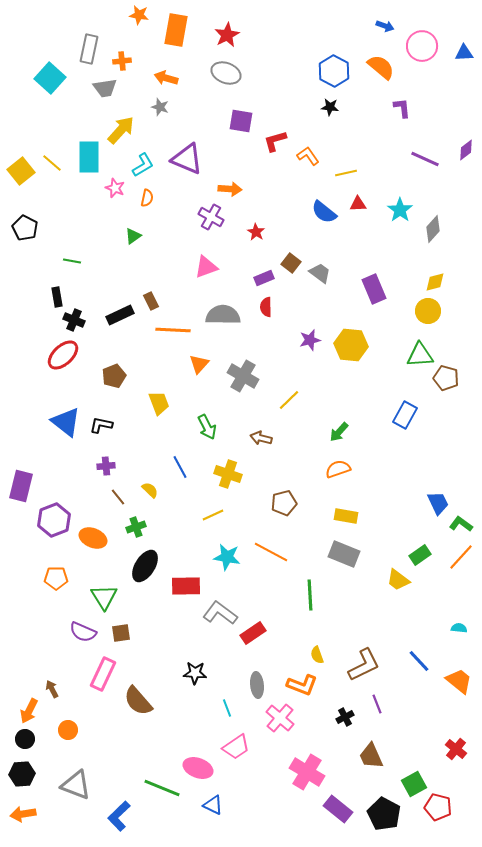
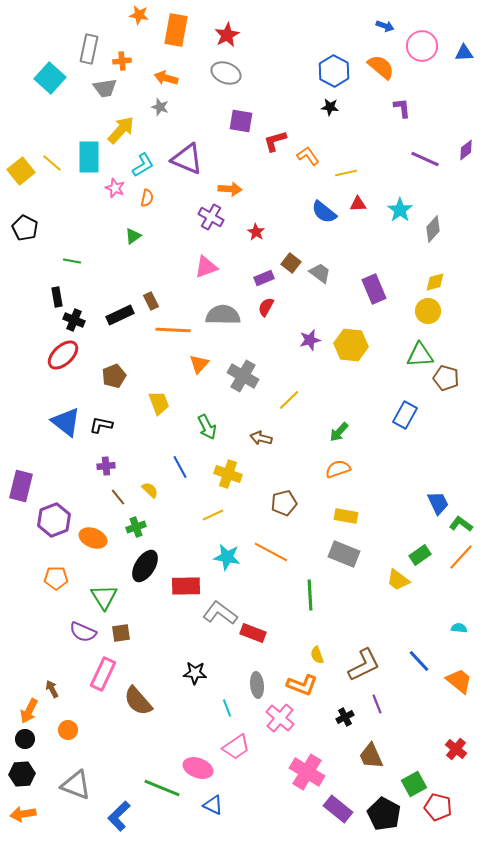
red semicircle at (266, 307): rotated 30 degrees clockwise
red rectangle at (253, 633): rotated 55 degrees clockwise
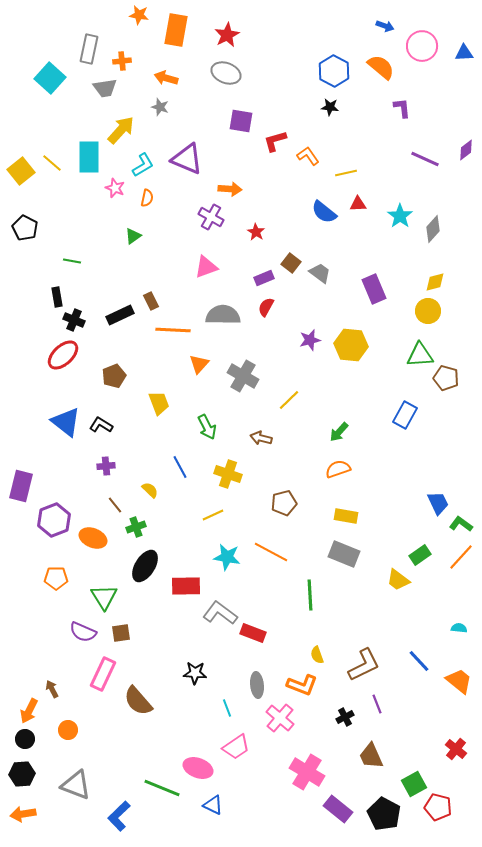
cyan star at (400, 210): moved 6 px down
black L-shape at (101, 425): rotated 20 degrees clockwise
brown line at (118, 497): moved 3 px left, 8 px down
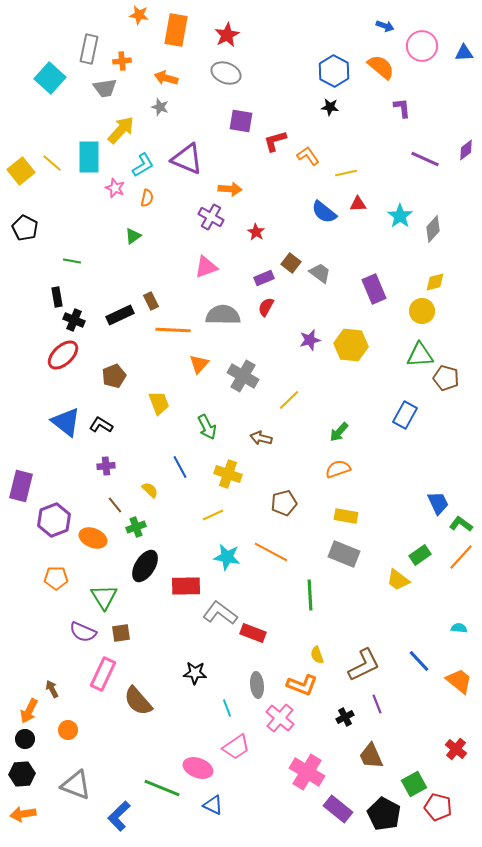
yellow circle at (428, 311): moved 6 px left
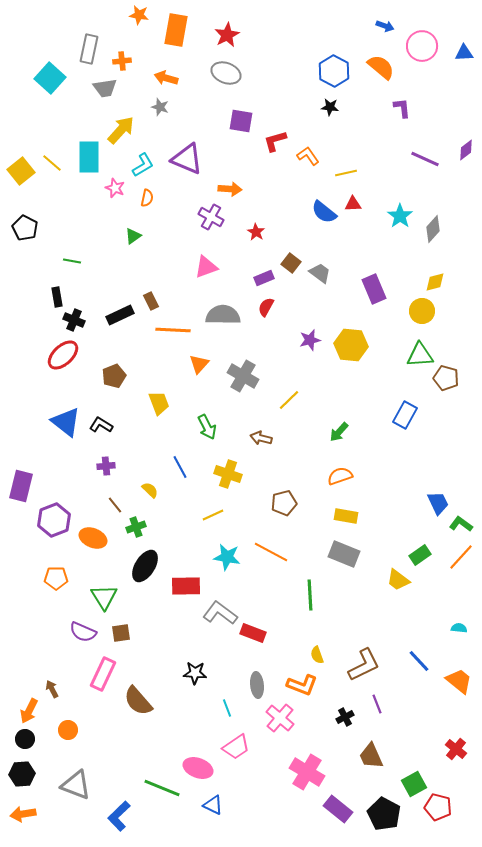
red triangle at (358, 204): moved 5 px left
orange semicircle at (338, 469): moved 2 px right, 7 px down
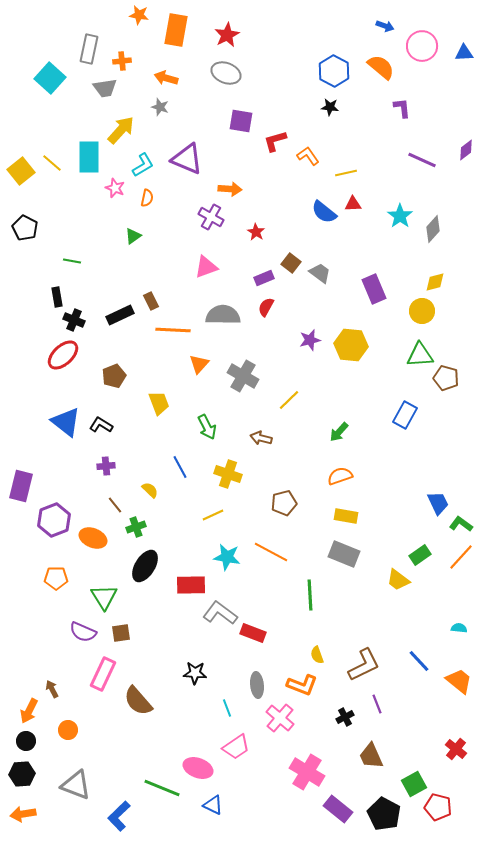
purple line at (425, 159): moved 3 px left, 1 px down
red rectangle at (186, 586): moved 5 px right, 1 px up
black circle at (25, 739): moved 1 px right, 2 px down
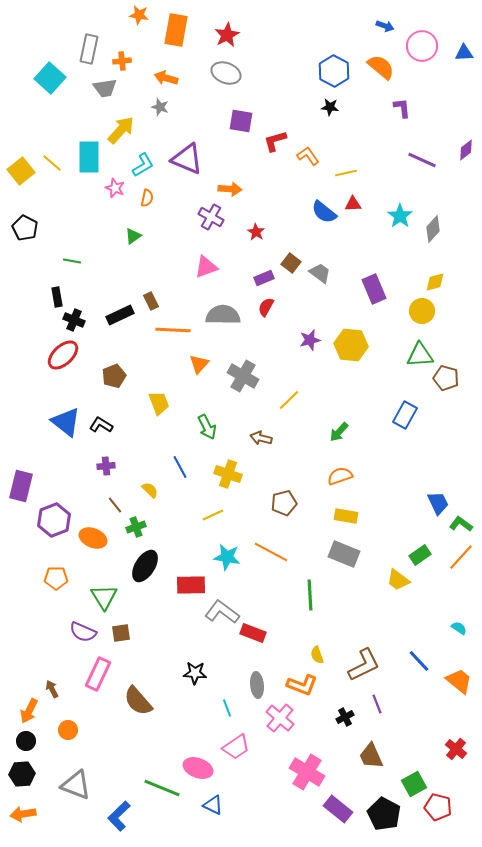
gray L-shape at (220, 613): moved 2 px right, 1 px up
cyan semicircle at (459, 628): rotated 28 degrees clockwise
pink rectangle at (103, 674): moved 5 px left
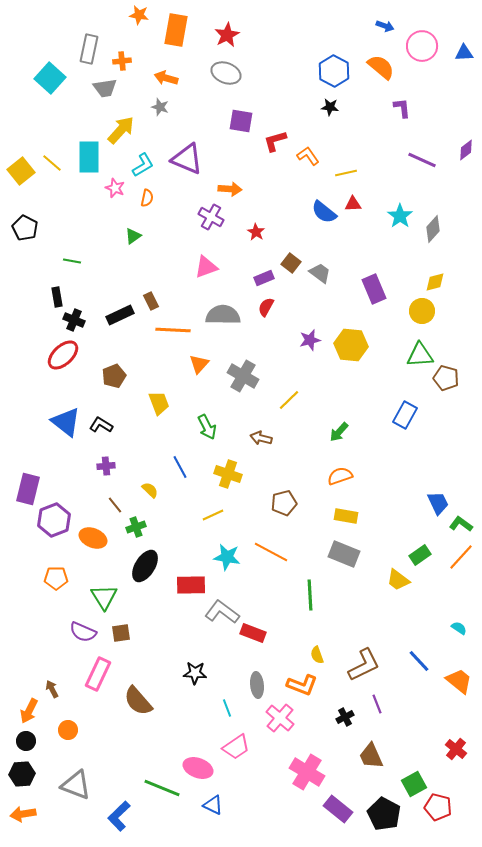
purple rectangle at (21, 486): moved 7 px right, 3 px down
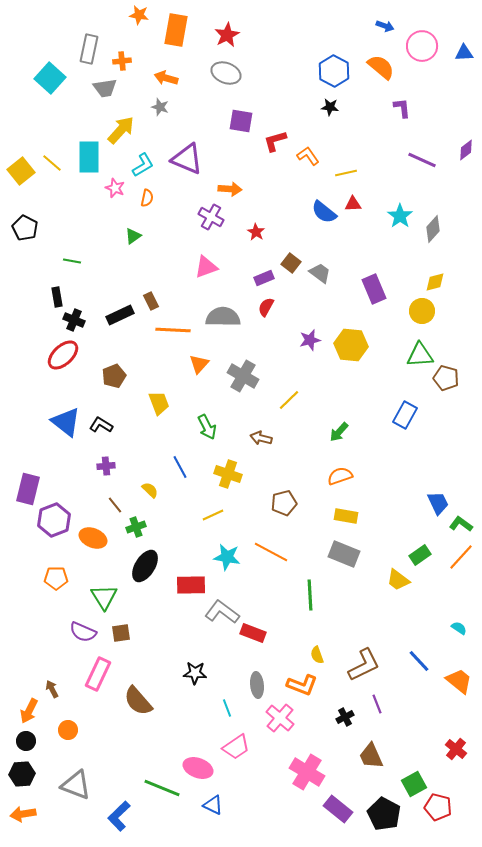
gray semicircle at (223, 315): moved 2 px down
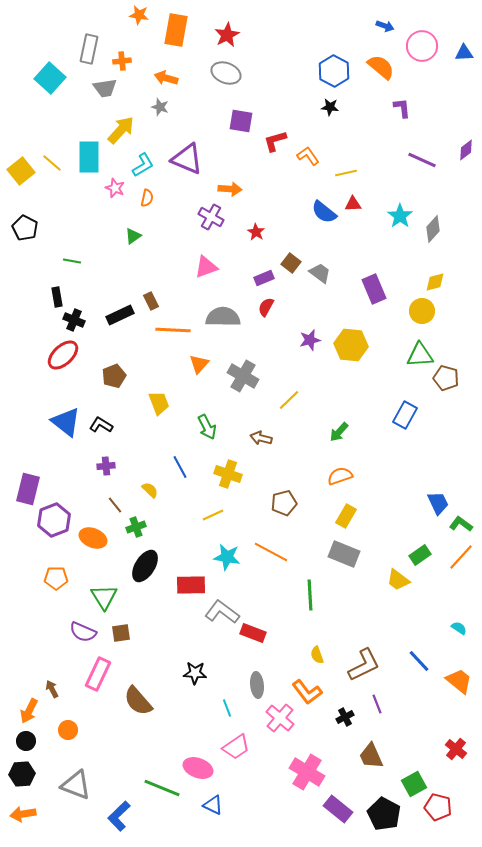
yellow rectangle at (346, 516): rotated 70 degrees counterclockwise
orange L-shape at (302, 685): moved 5 px right, 7 px down; rotated 32 degrees clockwise
